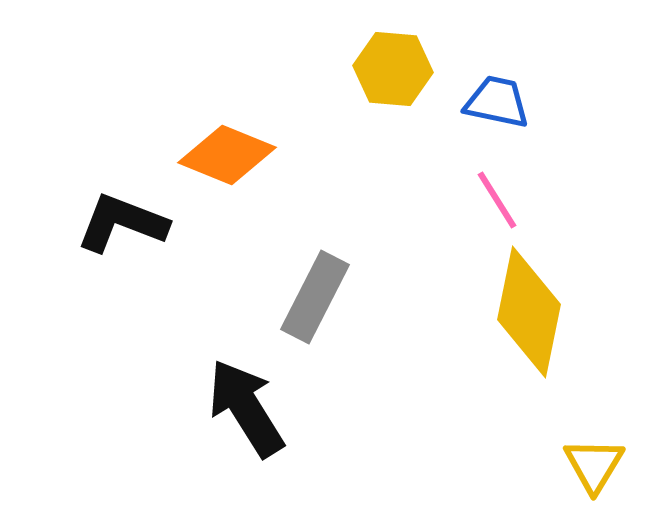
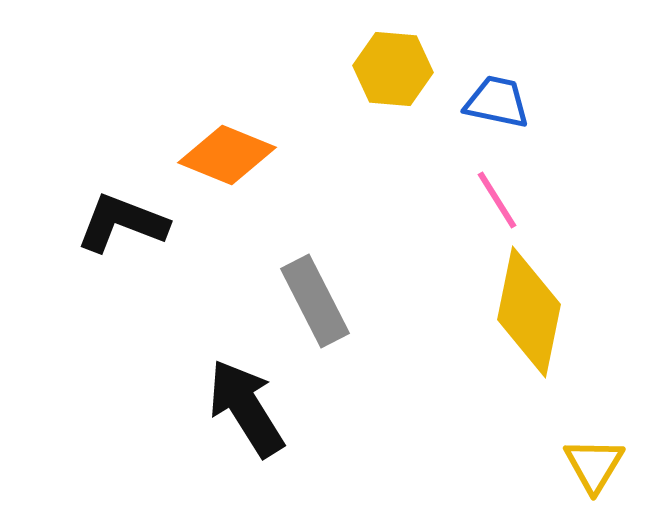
gray rectangle: moved 4 px down; rotated 54 degrees counterclockwise
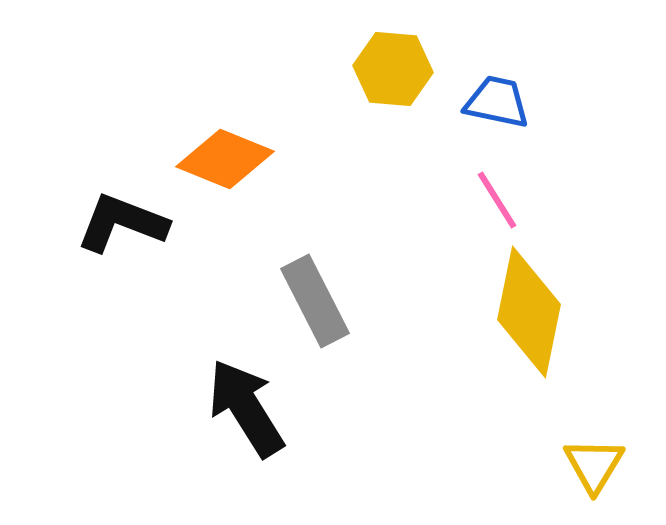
orange diamond: moved 2 px left, 4 px down
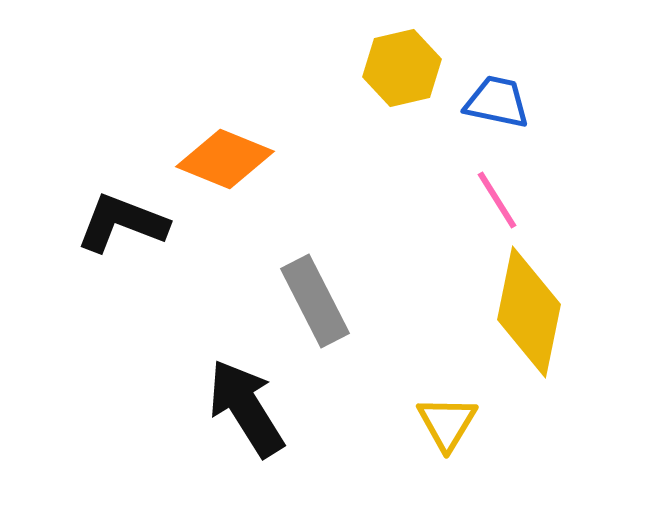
yellow hexagon: moved 9 px right, 1 px up; rotated 18 degrees counterclockwise
yellow triangle: moved 147 px left, 42 px up
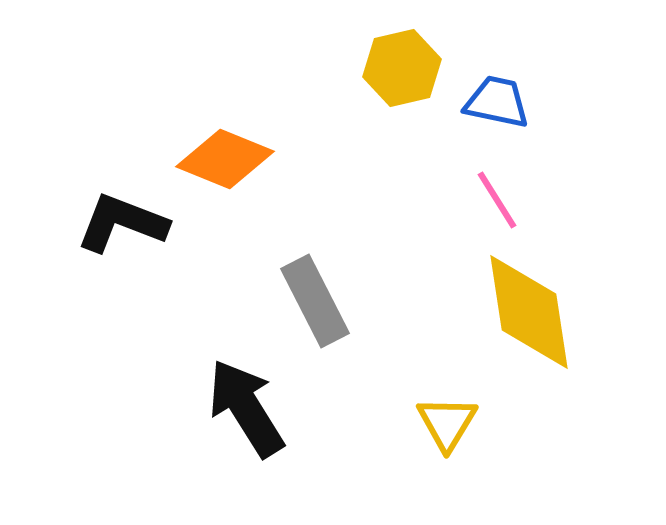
yellow diamond: rotated 20 degrees counterclockwise
